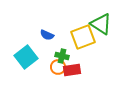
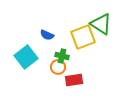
red rectangle: moved 2 px right, 10 px down
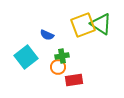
yellow square: moved 12 px up
green cross: rotated 24 degrees counterclockwise
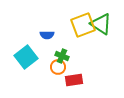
blue semicircle: rotated 24 degrees counterclockwise
green cross: rotated 32 degrees clockwise
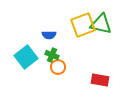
green triangle: rotated 20 degrees counterclockwise
blue semicircle: moved 2 px right
green cross: moved 10 px left, 1 px up
red rectangle: moved 26 px right; rotated 18 degrees clockwise
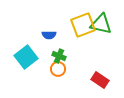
green cross: moved 7 px right, 1 px down
orange circle: moved 2 px down
red rectangle: rotated 24 degrees clockwise
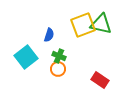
blue semicircle: rotated 72 degrees counterclockwise
